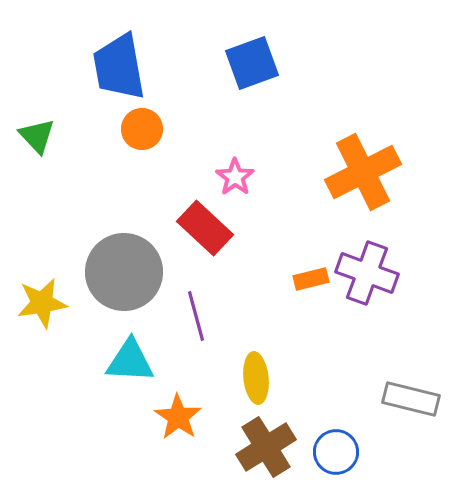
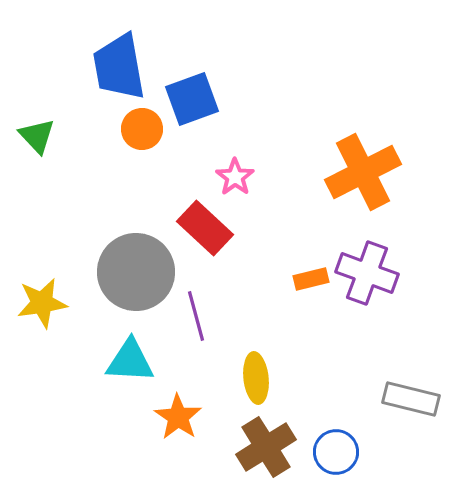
blue square: moved 60 px left, 36 px down
gray circle: moved 12 px right
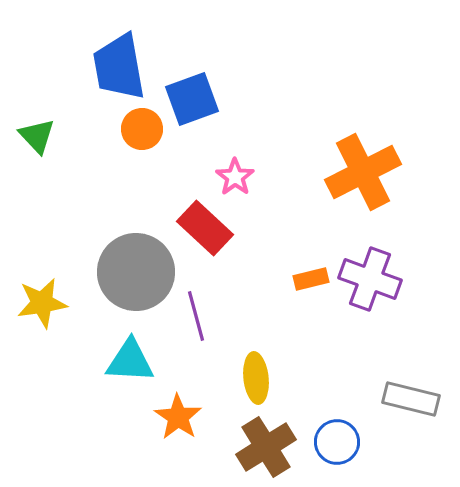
purple cross: moved 3 px right, 6 px down
blue circle: moved 1 px right, 10 px up
